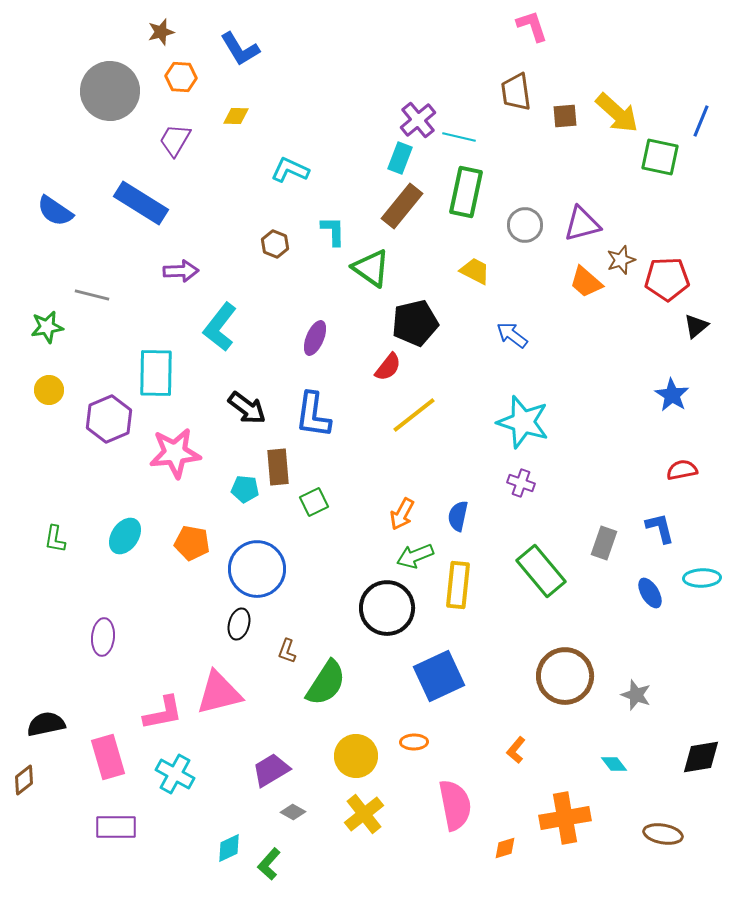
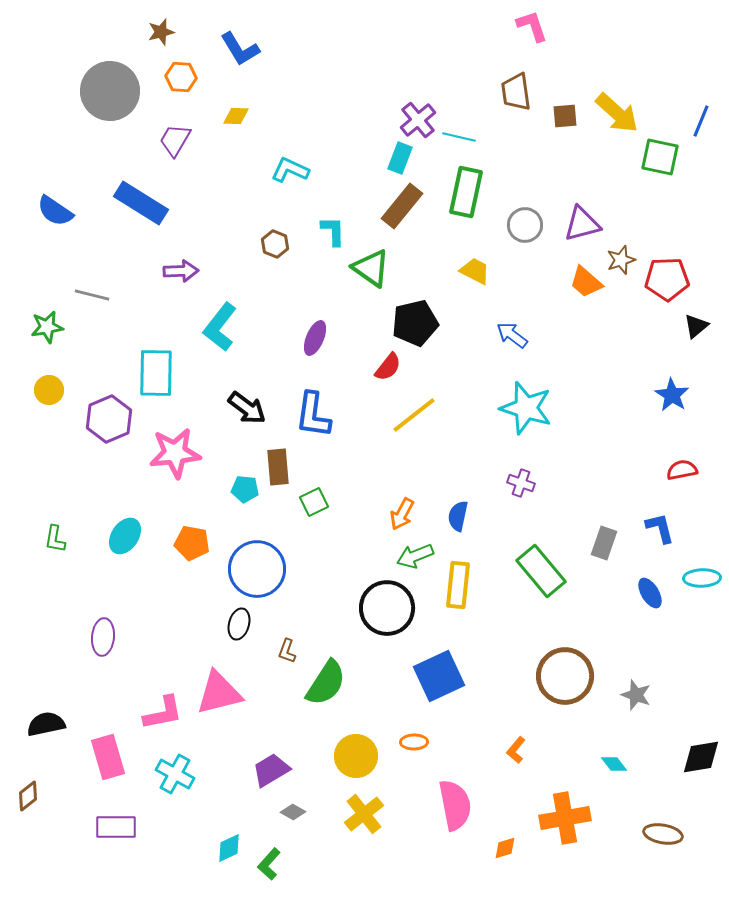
cyan star at (523, 422): moved 3 px right, 14 px up
brown diamond at (24, 780): moved 4 px right, 16 px down
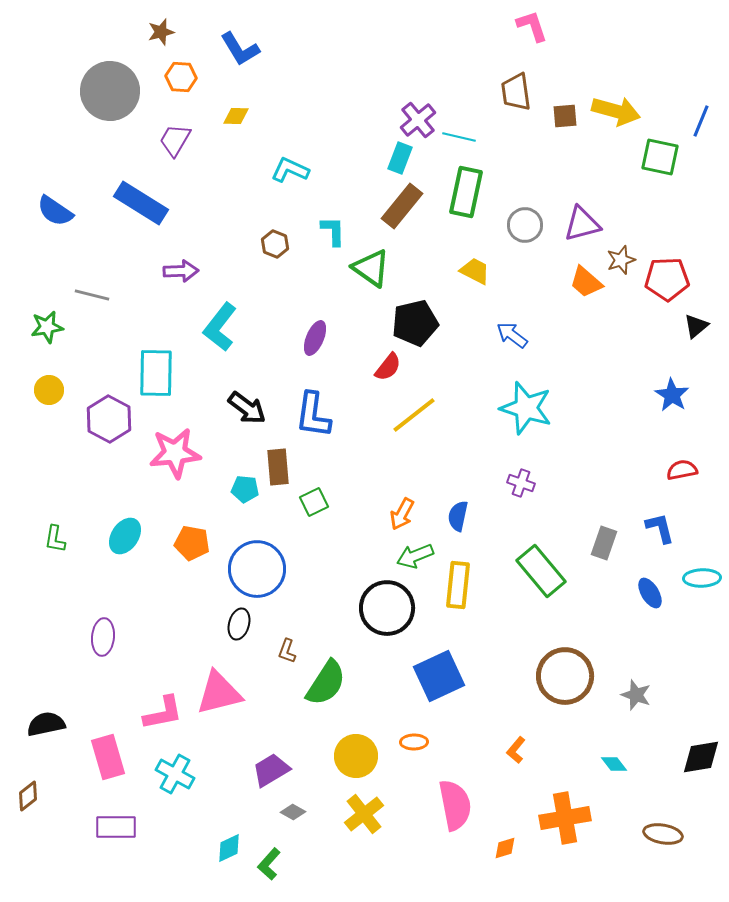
yellow arrow at (617, 113): moved 1 px left, 2 px up; rotated 27 degrees counterclockwise
purple hexagon at (109, 419): rotated 9 degrees counterclockwise
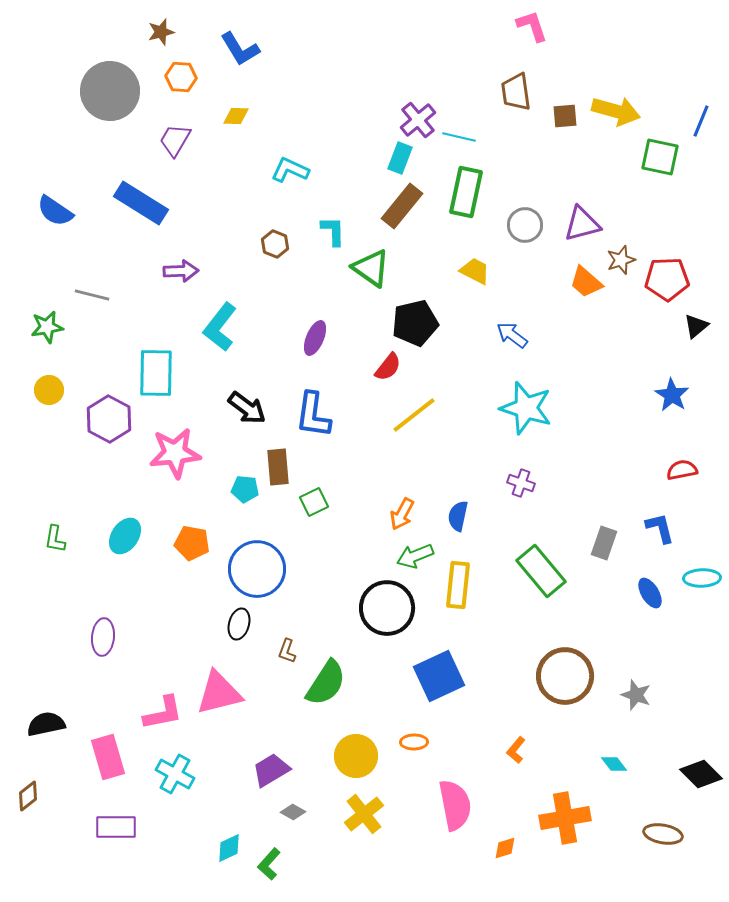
black diamond at (701, 757): moved 17 px down; rotated 54 degrees clockwise
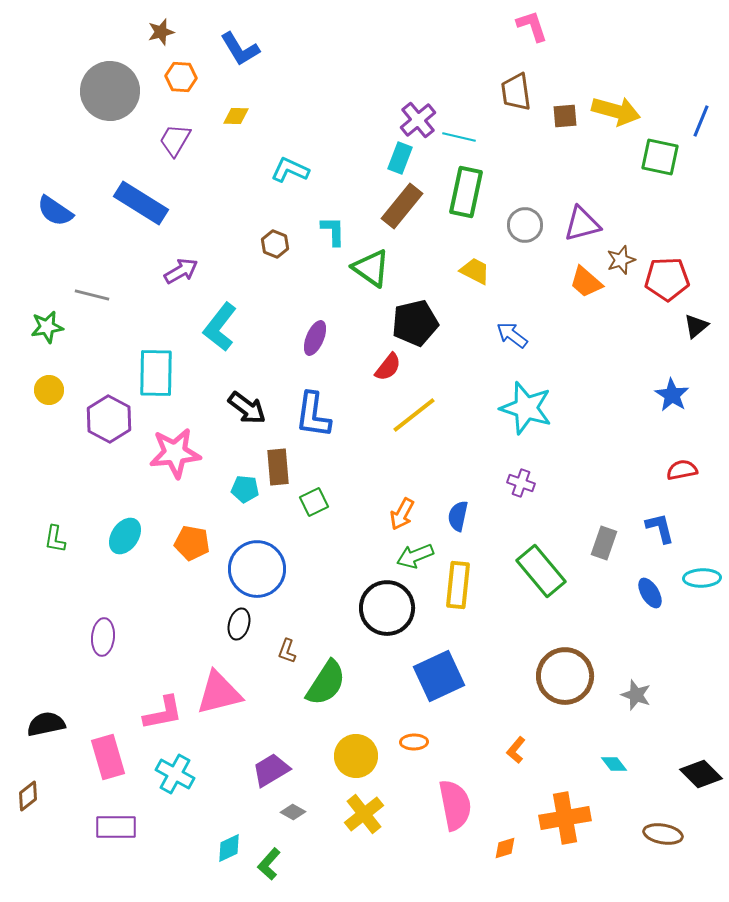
purple arrow at (181, 271): rotated 28 degrees counterclockwise
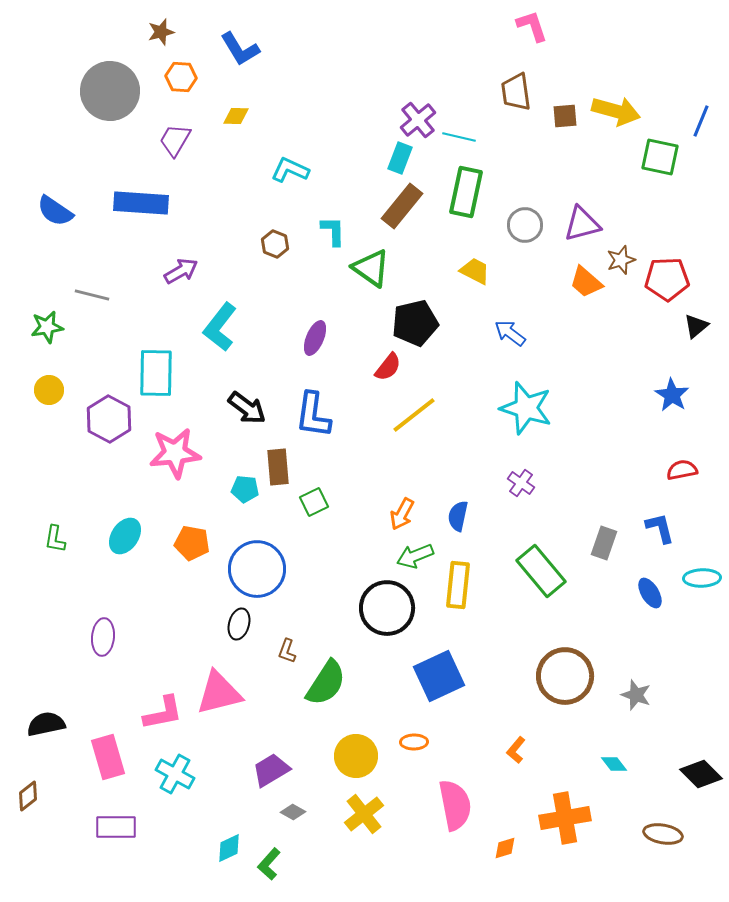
blue rectangle at (141, 203): rotated 28 degrees counterclockwise
blue arrow at (512, 335): moved 2 px left, 2 px up
purple cross at (521, 483): rotated 16 degrees clockwise
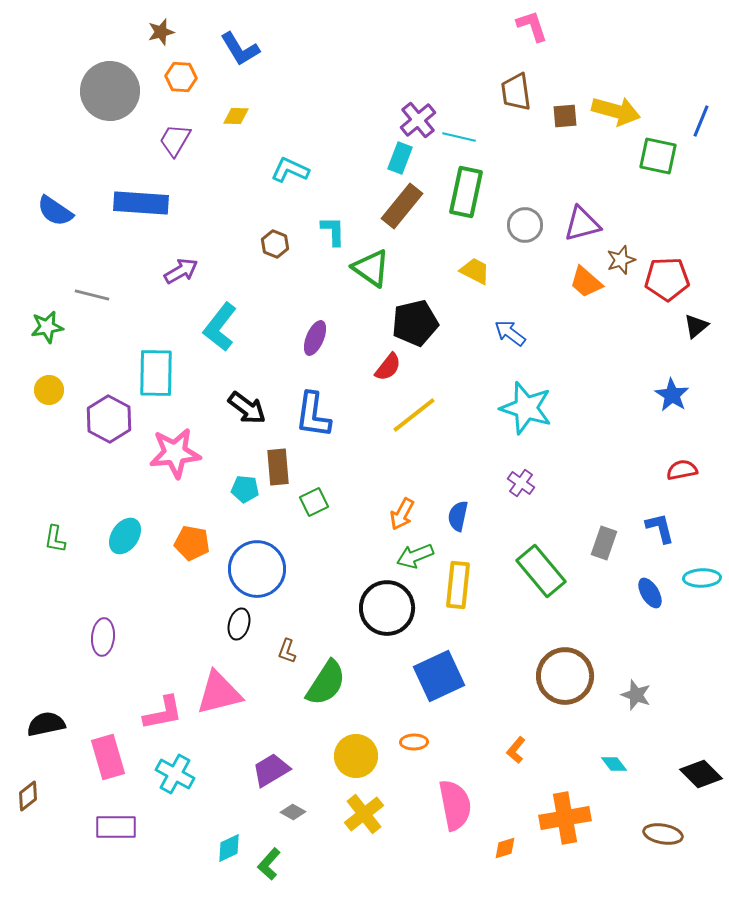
green square at (660, 157): moved 2 px left, 1 px up
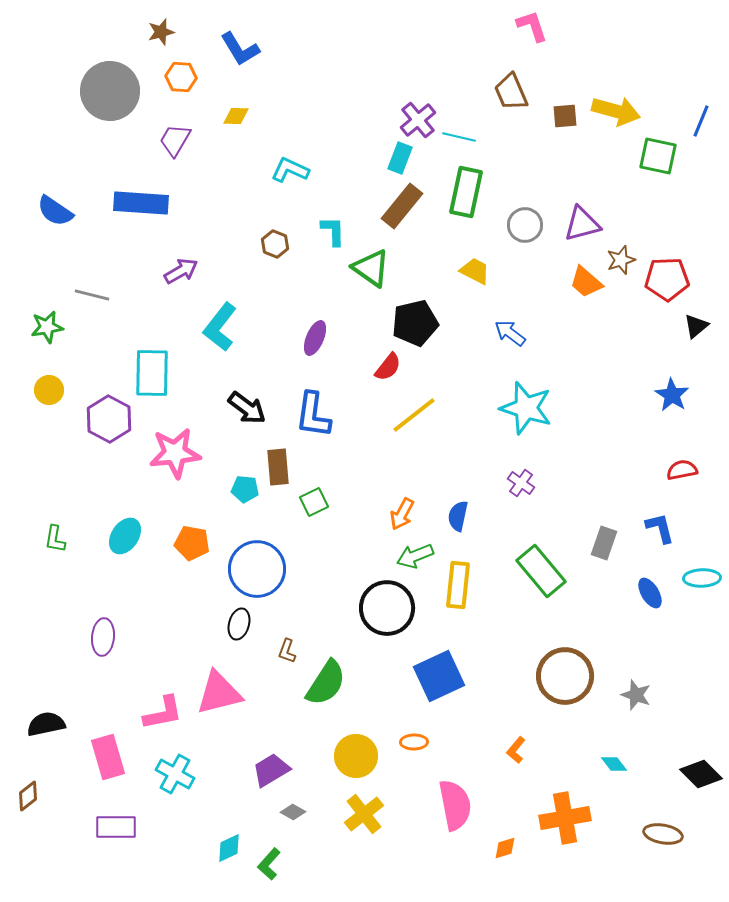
brown trapezoid at (516, 92): moved 5 px left; rotated 15 degrees counterclockwise
cyan rectangle at (156, 373): moved 4 px left
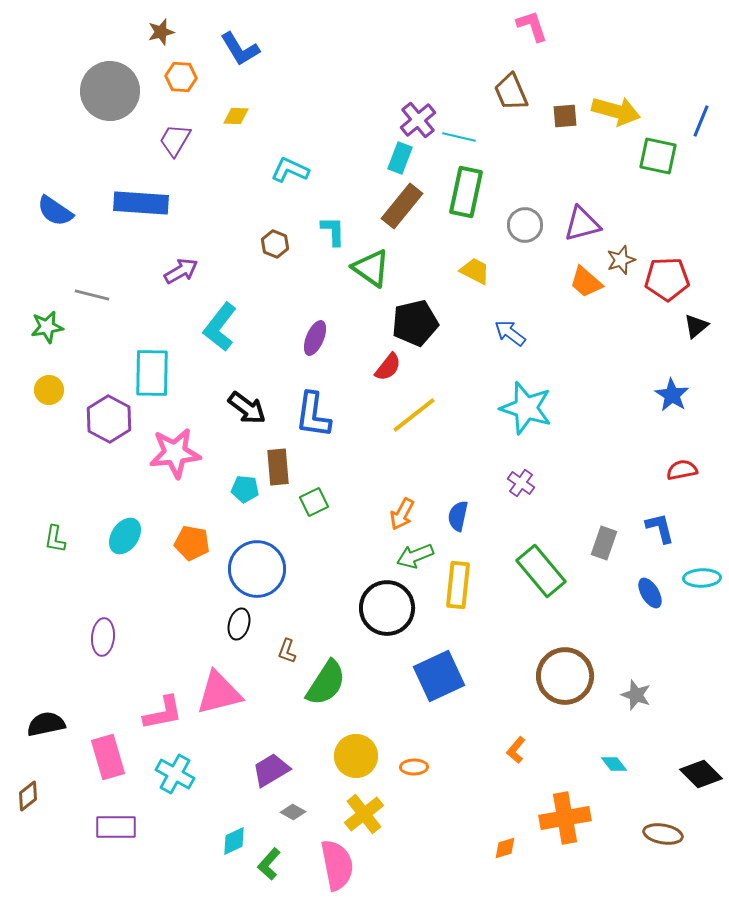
orange ellipse at (414, 742): moved 25 px down
pink semicircle at (455, 805): moved 118 px left, 60 px down
cyan diamond at (229, 848): moved 5 px right, 7 px up
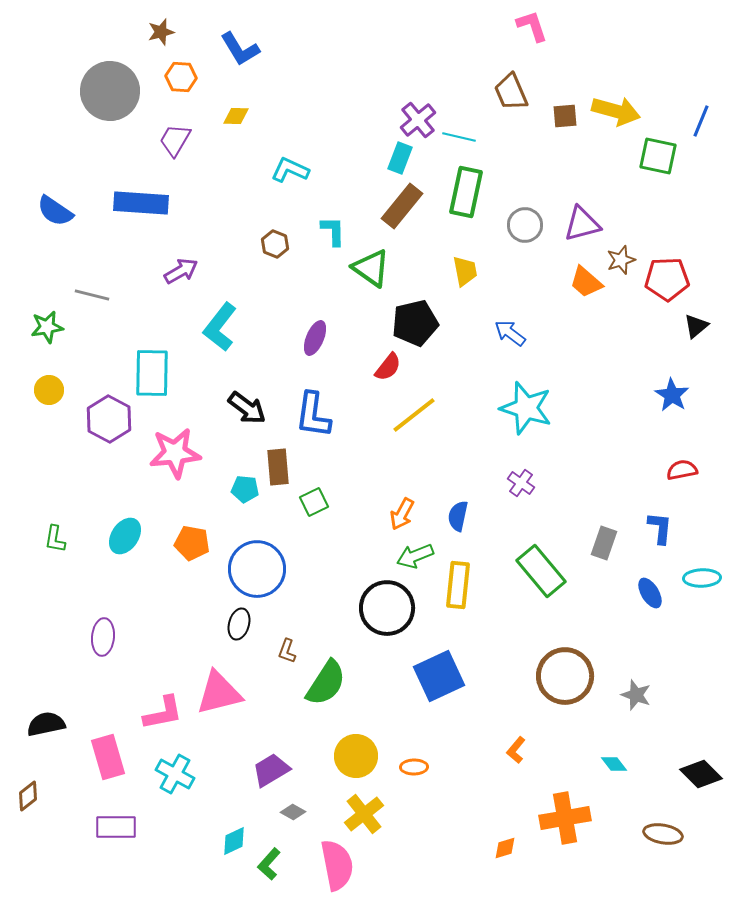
yellow trapezoid at (475, 271): moved 10 px left; rotated 52 degrees clockwise
blue L-shape at (660, 528): rotated 20 degrees clockwise
